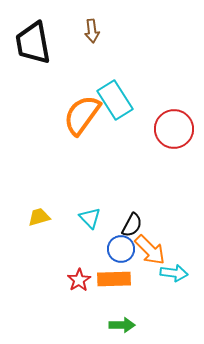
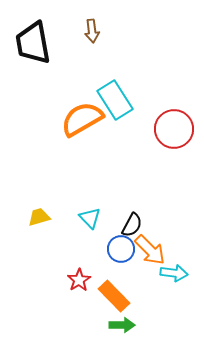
orange semicircle: moved 4 px down; rotated 24 degrees clockwise
orange rectangle: moved 17 px down; rotated 48 degrees clockwise
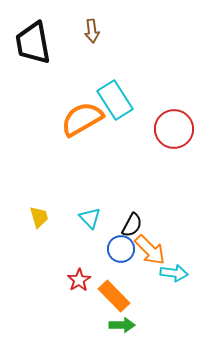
yellow trapezoid: rotated 90 degrees clockwise
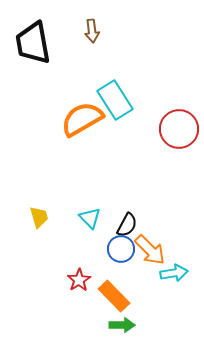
red circle: moved 5 px right
black semicircle: moved 5 px left
cyan arrow: rotated 16 degrees counterclockwise
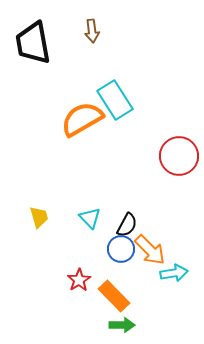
red circle: moved 27 px down
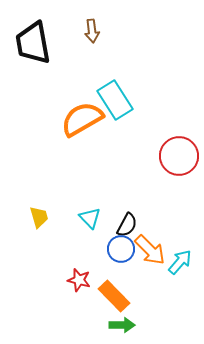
cyan arrow: moved 6 px right, 11 px up; rotated 40 degrees counterclockwise
red star: rotated 25 degrees counterclockwise
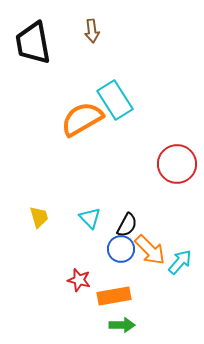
red circle: moved 2 px left, 8 px down
orange rectangle: rotated 56 degrees counterclockwise
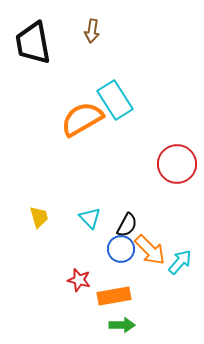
brown arrow: rotated 15 degrees clockwise
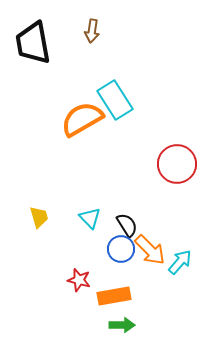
black semicircle: rotated 60 degrees counterclockwise
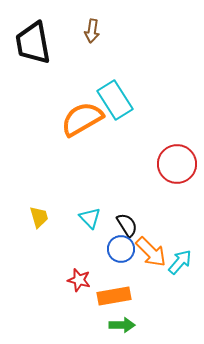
orange arrow: moved 1 px right, 2 px down
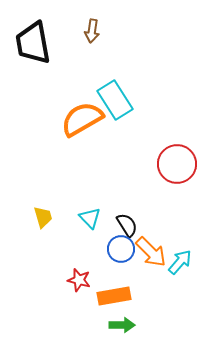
yellow trapezoid: moved 4 px right
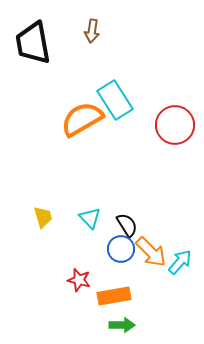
red circle: moved 2 px left, 39 px up
